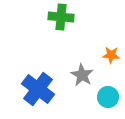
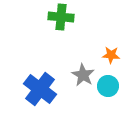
gray star: moved 1 px right
blue cross: moved 2 px right
cyan circle: moved 11 px up
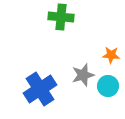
gray star: rotated 25 degrees clockwise
blue cross: rotated 20 degrees clockwise
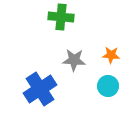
gray star: moved 9 px left, 15 px up; rotated 20 degrees clockwise
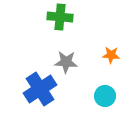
green cross: moved 1 px left
gray star: moved 8 px left, 2 px down
cyan circle: moved 3 px left, 10 px down
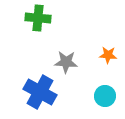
green cross: moved 22 px left, 1 px down
orange star: moved 3 px left
blue cross: moved 3 px down; rotated 28 degrees counterclockwise
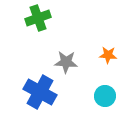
green cross: rotated 25 degrees counterclockwise
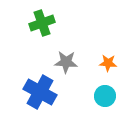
green cross: moved 4 px right, 5 px down
orange star: moved 8 px down
